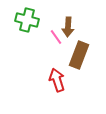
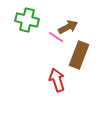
brown arrow: rotated 120 degrees counterclockwise
pink line: rotated 21 degrees counterclockwise
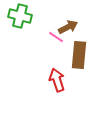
green cross: moved 7 px left, 4 px up
brown rectangle: rotated 16 degrees counterclockwise
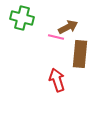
green cross: moved 2 px right, 2 px down
pink line: rotated 21 degrees counterclockwise
brown rectangle: moved 1 px right, 1 px up
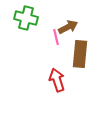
green cross: moved 4 px right
pink line: rotated 63 degrees clockwise
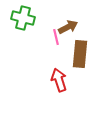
green cross: moved 3 px left
red arrow: moved 2 px right
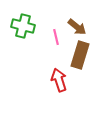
green cross: moved 8 px down
brown arrow: moved 9 px right; rotated 66 degrees clockwise
brown rectangle: moved 1 px down; rotated 12 degrees clockwise
